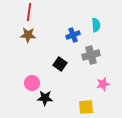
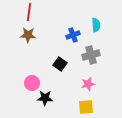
pink star: moved 15 px left
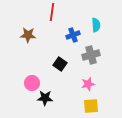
red line: moved 23 px right
yellow square: moved 5 px right, 1 px up
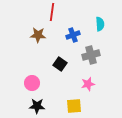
cyan semicircle: moved 4 px right, 1 px up
brown star: moved 10 px right
black star: moved 8 px left, 8 px down
yellow square: moved 17 px left
